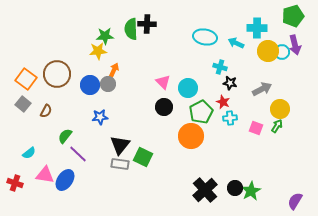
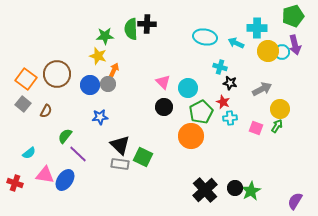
yellow star at (98, 51): moved 5 px down; rotated 24 degrees clockwise
black triangle at (120, 145): rotated 25 degrees counterclockwise
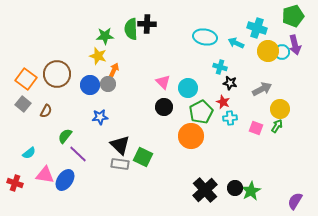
cyan cross at (257, 28): rotated 18 degrees clockwise
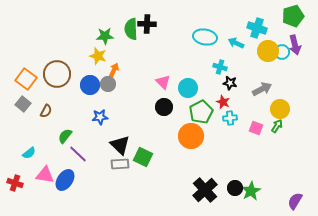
gray rectangle at (120, 164): rotated 12 degrees counterclockwise
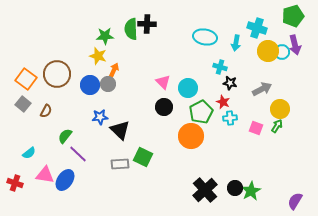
cyan arrow at (236, 43): rotated 105 degrees counterclockwise
black triangle at (120, 145): moved 15 px up
